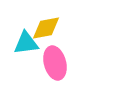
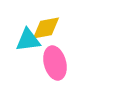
cyan triangle: moved 2 px right, 3 px up
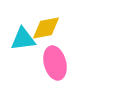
cyan triangle: moved 5 px left, 1 px up
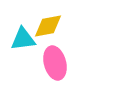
yellow diamond: moved 2 px right, 2 px up
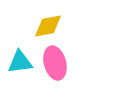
cyan triangle: moved 3 px left, 23 px down
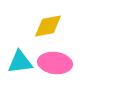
pink ellipse: rotated 68 degrees counterclockwise
